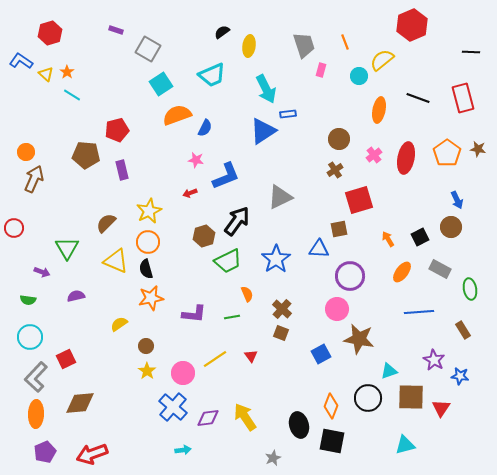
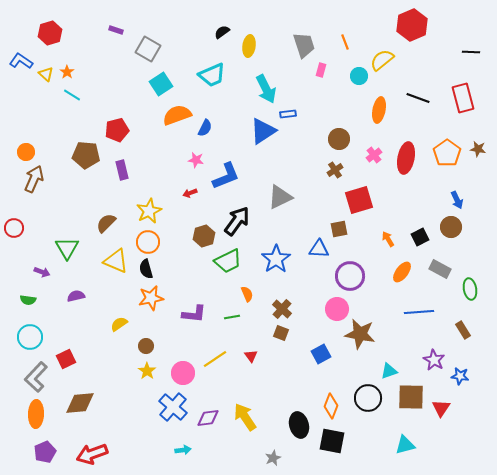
brown star at (359, 339): moved 1 px right, 5 px up
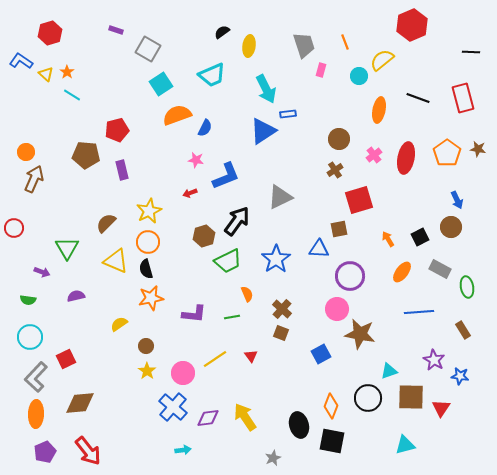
green ellipse at (470, 289): moved 3 px left, 2 px up
red arrow at (92, 454): moved 4 px left, 3 px up; rotated 108 degrees counterclockwise
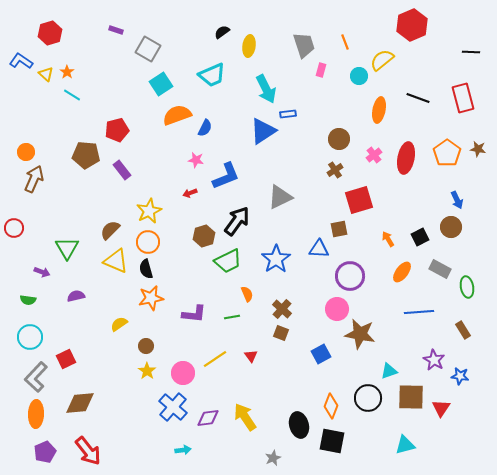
purple rectangle at (122, 170): rotated 24 degrees counterclockwise
brown semicircle at (106, 223): moved 4 px right, 7 px down
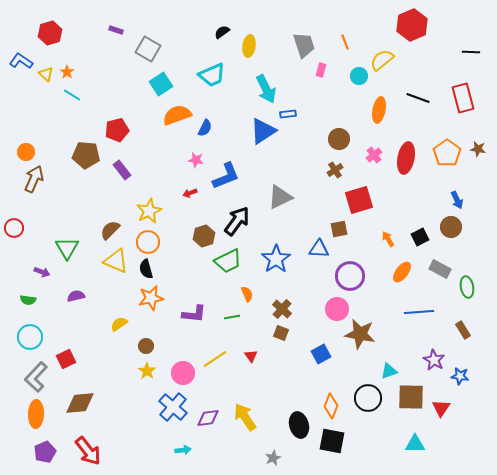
cyan triangle at (405, 445): moved 10 px right, 1 px up; rotated 15 degrees clockwise
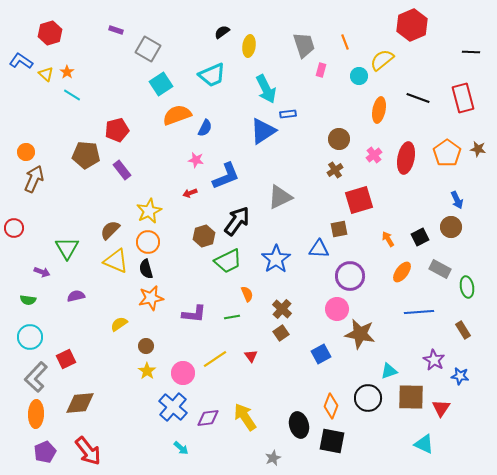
brown square at (281, 333): rotated 35 degrees clockwise
cyan triangle at (415, 444): moved 9 px right; rotated 25 degrees clockwise
cyan arrow at (183, 450): moved 2 px left, 2 px up; rotated 49 degrees clockwise
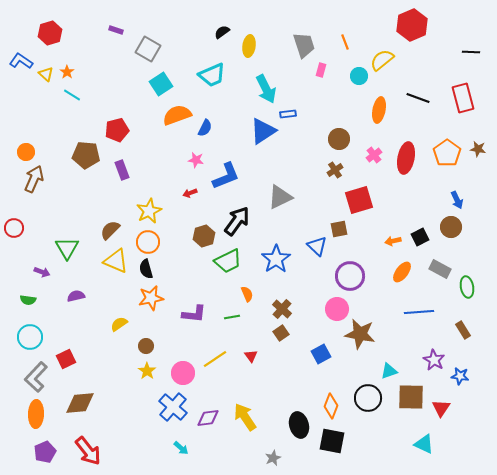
purple rectangle at (122, 170): rotated 18 degrees clockwise
orange arrow at (388, 239): moved 5 px right, 2 px down; rotated 70 degrees counterclockwise
blue triangle at (319, 249): moved 2 px left, 3 px up; rotated 40 degrees clockwise
